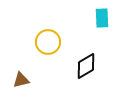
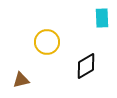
yellow circle: moved 1 px left
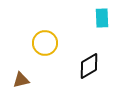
yellow circle: moved 2 px left, 1 px down
black diamond: moved 3 px right
